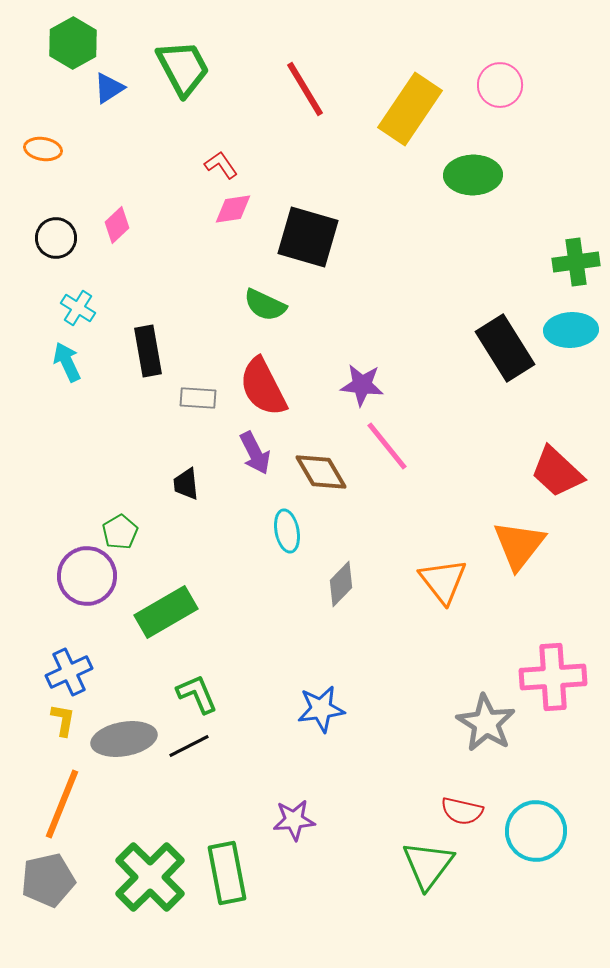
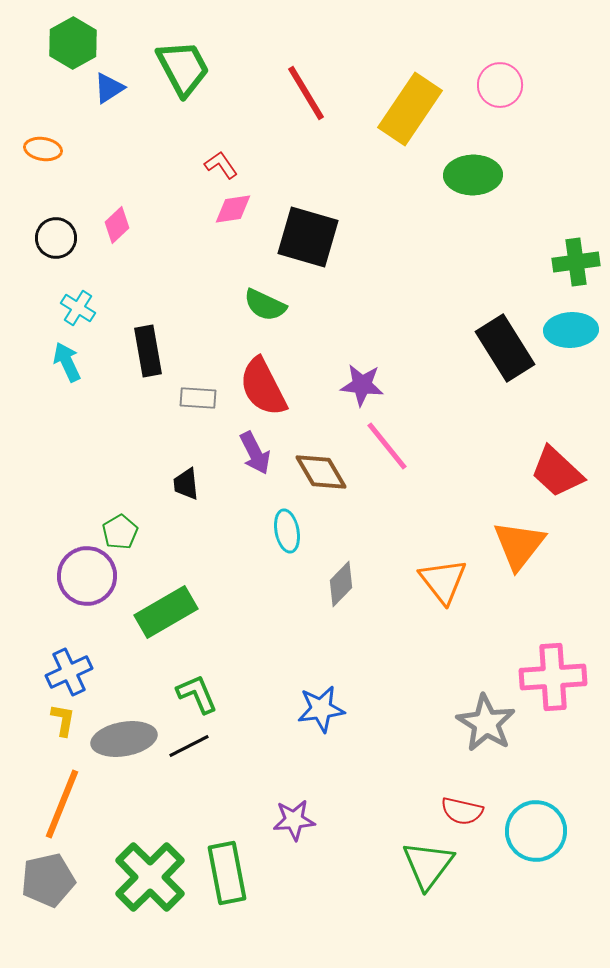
red line at (305, 89): moved 1 px right, 4 px down
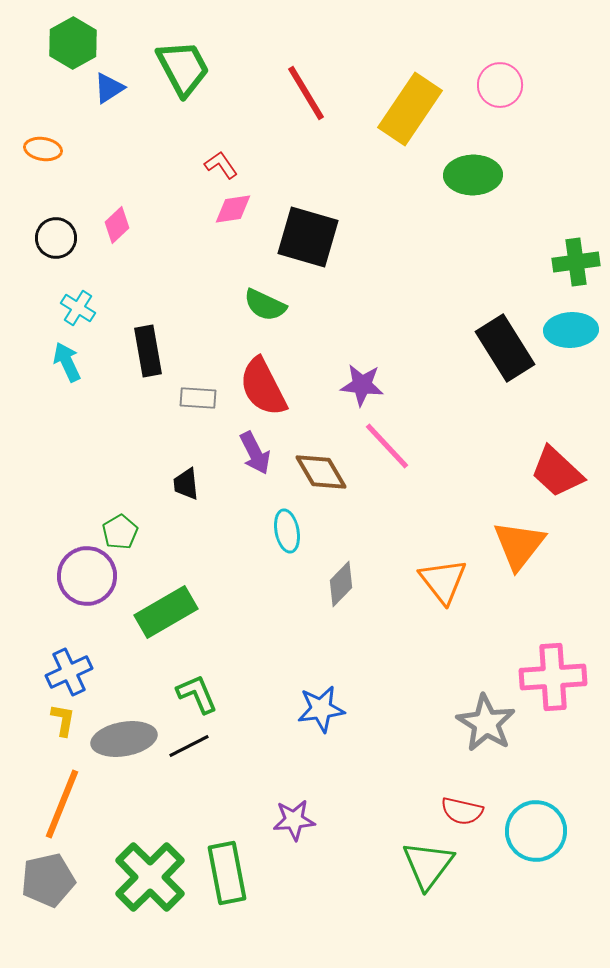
pink line at (387, 446): rotated 4 degrees counterclockwise
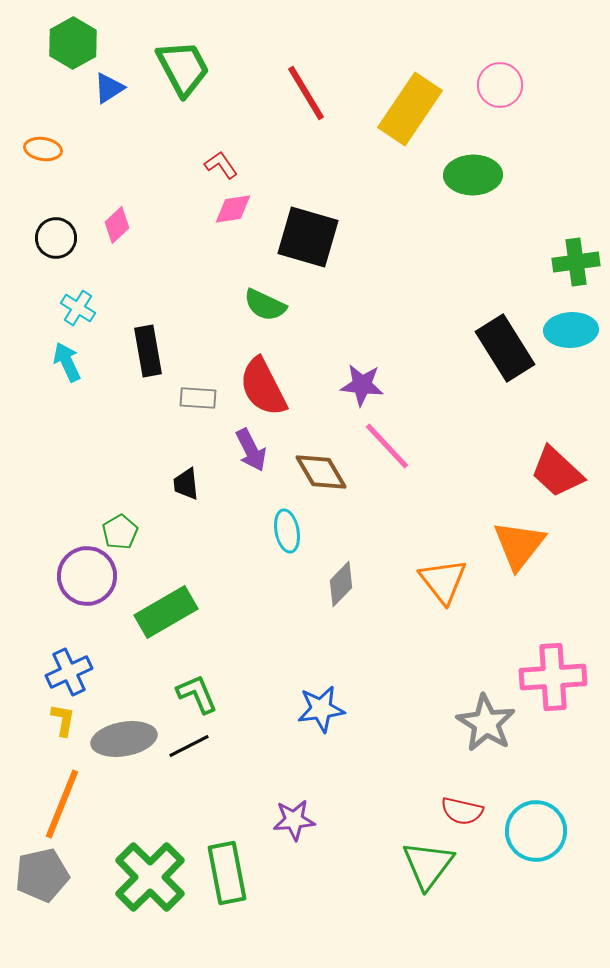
purple arrow at (255, 453): moved 4 px left, 3 px up
gray pentagon at (48, 880): moved 6 px left, 5 px up
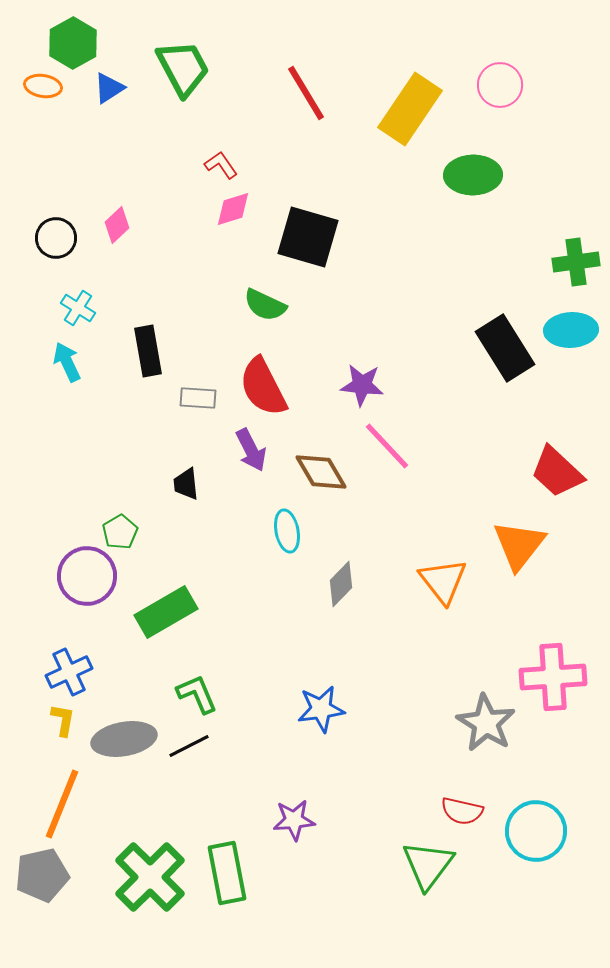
orange ellipse at (43, 149): moved 63 px up
pink diamond at (233, 209): rotated 9 degrees counterclockwise
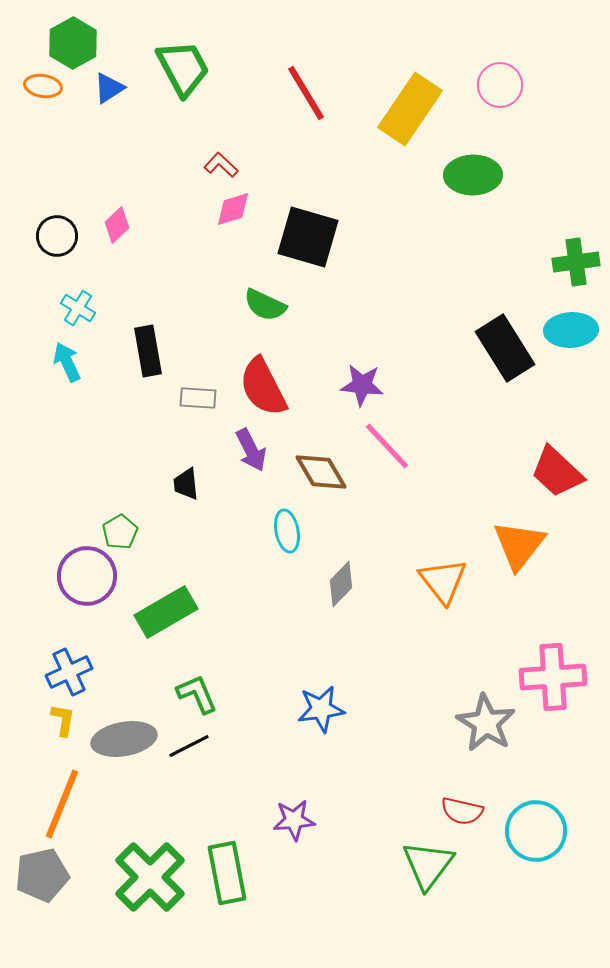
red L-shape at (221, 165): rotated 12 degrees counterclockwise
black circle at (56, 238): moved 1 px right, 2 px up
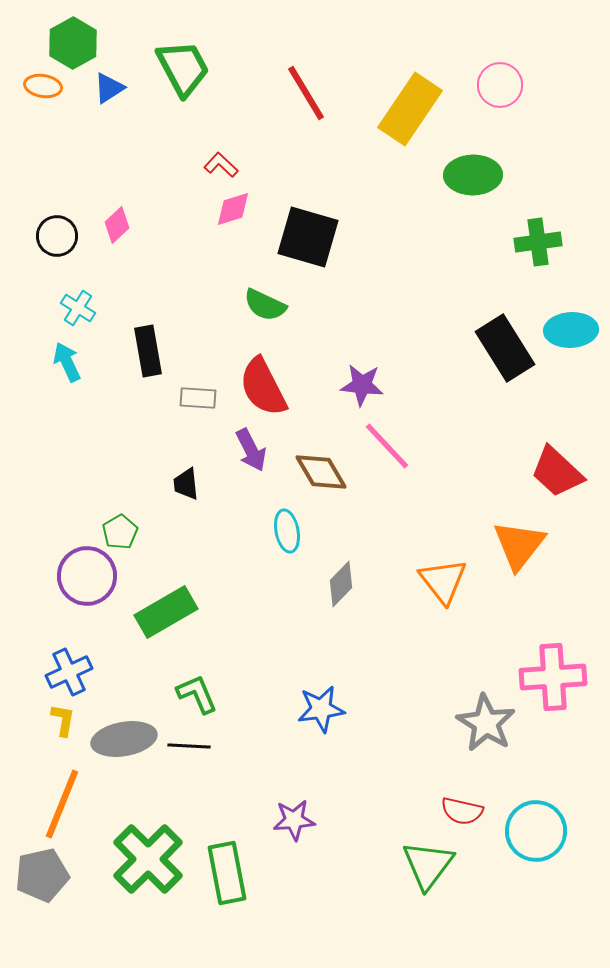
green cross at (576, 262): moved 38 px left, 20 px up
black line at (189, 746): rotated 30 degrees clockwise
green cross at (150, 877): moved 2 px left, 18 px up
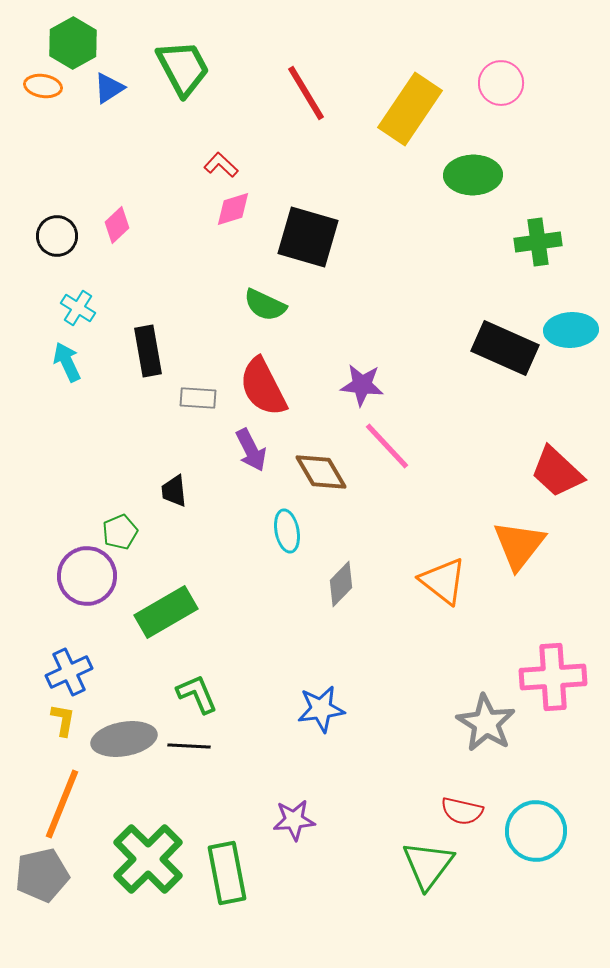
pink circle at (500, 85): moved 1 px right, 2 px up
black rectangle at (505, 348): rotated 34 degrees counterclockwise
black trapezoid at (186, 484): moved 12 px left, 7 px down
green pentagon at (120, 532): rotated 8 degrees clockwise
orange triangle at (443, 581): rotated 14 degrees counterclockwise
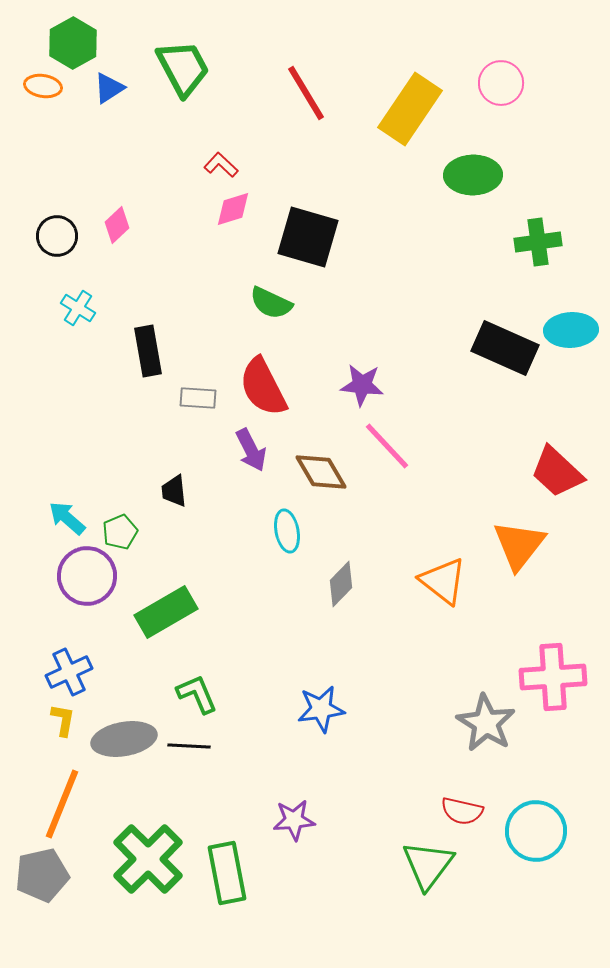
green semicircle at (265, 305): moved 6 px right, 2 px up
cyan arrow at (67, 362): moved 156 px down; rotated 24 degrees counterclockwise
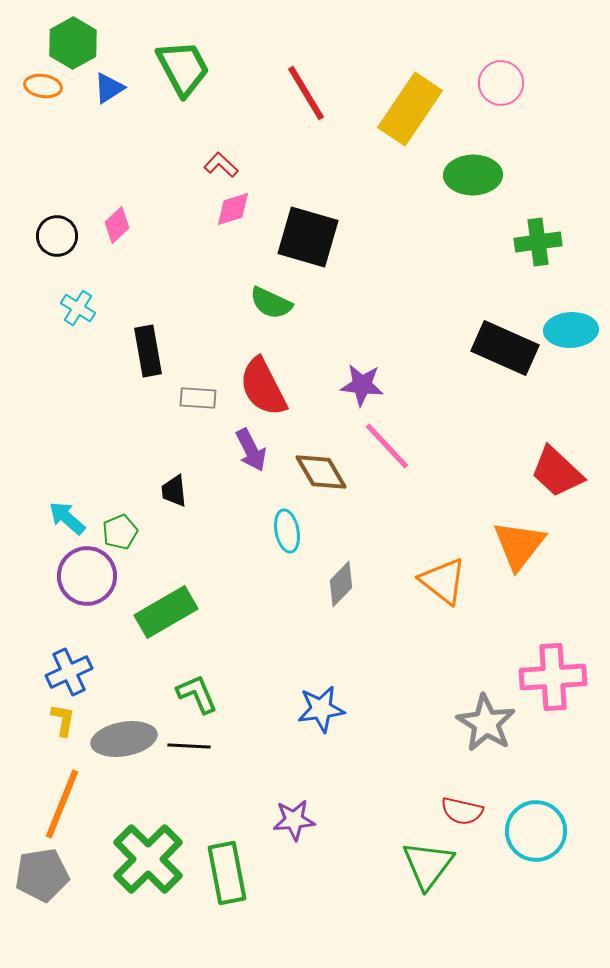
gray pentagon at (42, 875): rotated 4 degrees clockwise
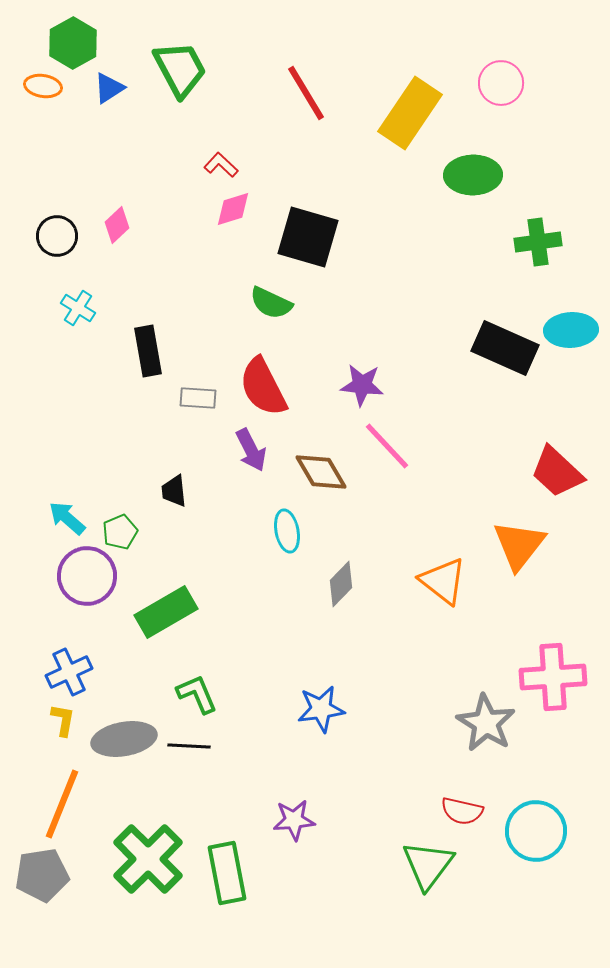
green trapezoid at (183, 68): moved 3 px left, 1 px down
yellow rectangle at (410, 109): moved 4 px down
